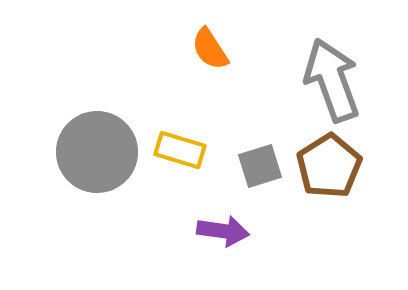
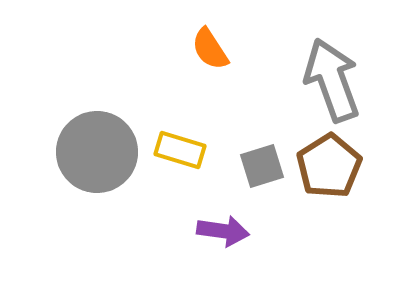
gray square: moved 2 px right
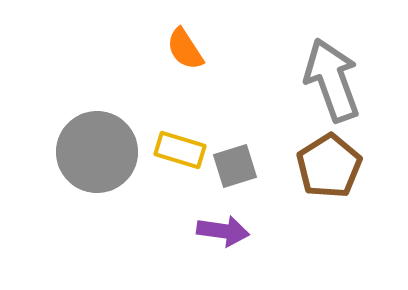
orange semicircle: moved 25 px left
gray square: moved 27 px left
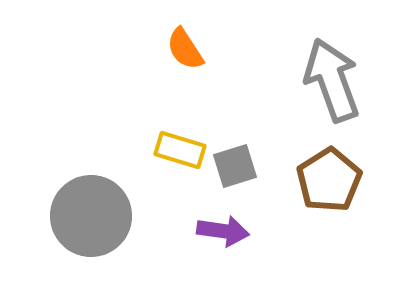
gray circle: moved 6 px left, 64 px down
brown pentagon: moved 14 px down
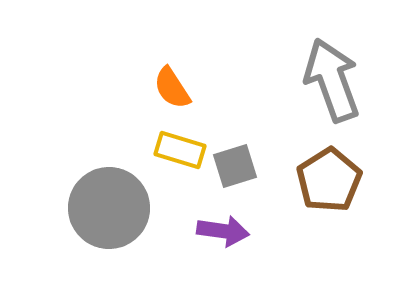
orange semicircle: moved 13 px left, 39 px down
gray circle: moved 18 px right, 8 px up
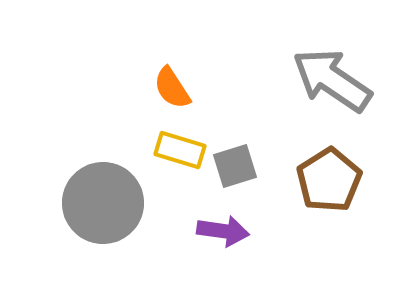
gray arrow: rotated 36 degrees counterclockwise
gray circle: moved 6 px left, 5 px up
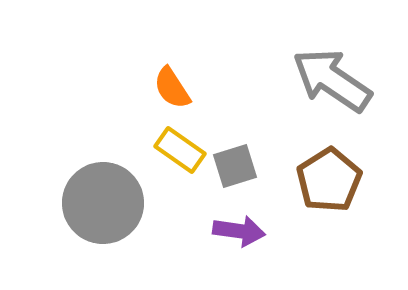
yellow rectangle: rotated 18 degrees clockwise
purple arrow: moved 16 px right
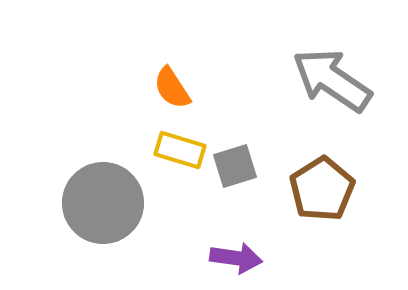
yellow rectangle: rotated 18 degrees counterclockwise
brown pentagon: moved 7 px left, 9 px down
purple arrow: moved 3 px left, 27 px down
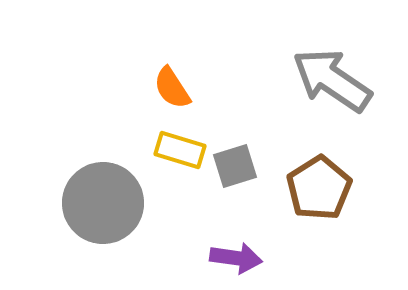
brown pentagon: moved 3 px left, 1 px up
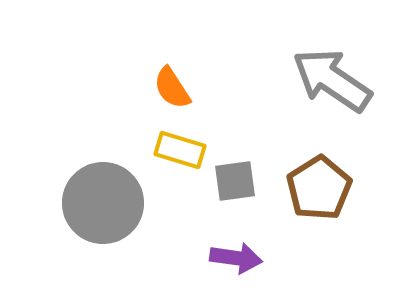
gray square: moved 15 px down; rotated 9 degrees clockwise
